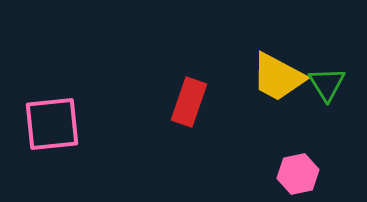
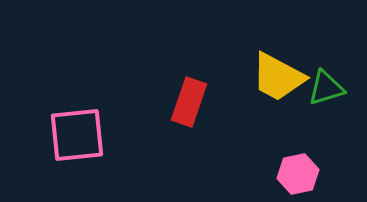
green triangle: moved 1 px left, 4 px down; rotated 45 degrees clockwise
pink square: moved 25 px right, 11 px down
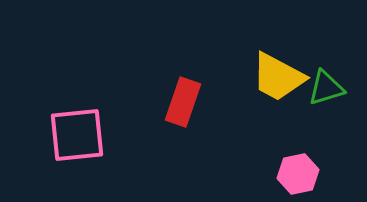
red rectangle: moved 6 px left
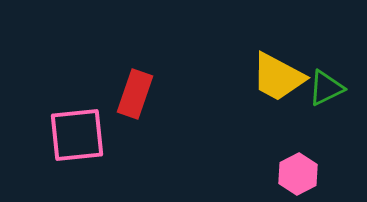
green triangle: rotated 9 degrees counterclockwise
red rectangle: moved 48 px left, 8 px up
pink hexagon: rotated 15 degrees counterclockwise
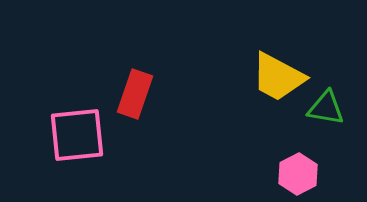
green triangle: moved 20 px down; rotated 36 degrees clockwise
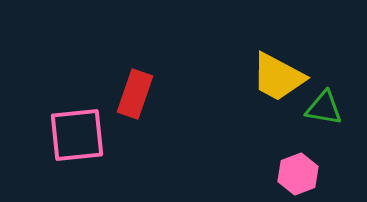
green triangle: moved 2 px left
pink hexagon: rotated 6 degrees clockwise
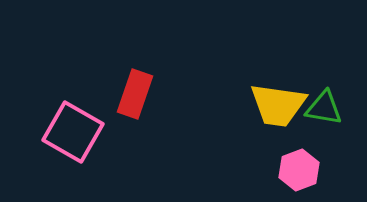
yellow trapezoid: moved 28 px down; rotated 20 degrees counterclockwise
pink square: moved 4 px left, 3 px up; rotated 36 degrees clockwise
pink hexagon: moved 1 px right, 4 px up
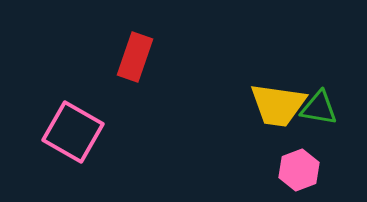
red rectangle: moved 37 px up
green triangle: moved 5 px left
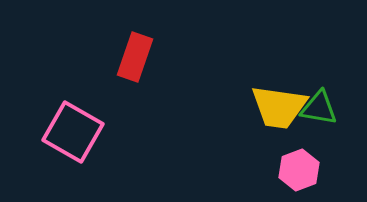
yellow trapezoid: moved 1 px right, 2 px down
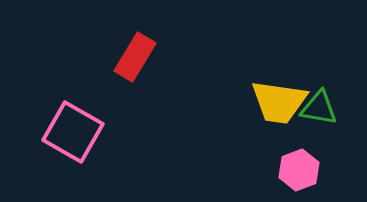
red rectangle: rotated 12 degrees clockwise
yellow trapezoid: moved 5 px up
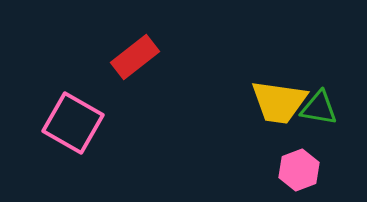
red rectangle: rotated 21 degrees clockwise
pink square: moved 9 px up
